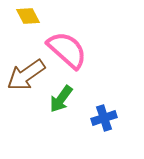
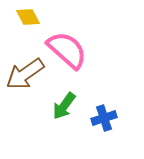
yellow diamond: moved 1 px down
brown arrow: moved 1 px left, 1 px up
green arrow: moved 3 px right, 7 px down
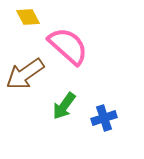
pink semicircle: moved 1 px right, 4 px up
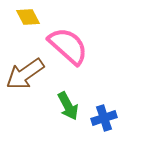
green arrow: moved 4 px right; rotated 64 degrees counterclockwise
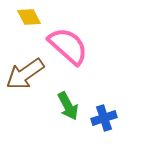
yellow diamond: moved 1 px right
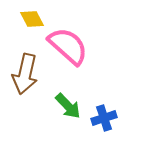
yellow diamond: moved 3 px right, 2 px down
brown arrow: rotated 42 degrees counterclockwise
green arrow: rotated 16 degrees counterclockwise
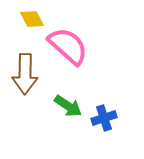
brown arrow: rotated 12 degrees counterclockwise
green arrow: rotated 12 degrees counterclockwise
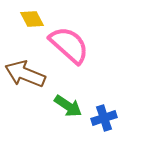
pink semicircle: moved 1 px right, 1 px up
brown arrow: rotated 111 degrees clockwise
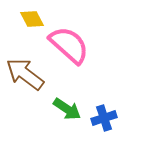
brown arrow: rotated 15 degrees clockwise
green arrow: moved 1 px left, 3 px down
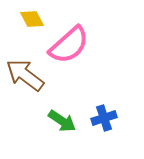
pink semicircle: rotated 96 degrees clockwise
brown arrow: moved 1 px down
green arrow: moved 5 px left, 12 px down
